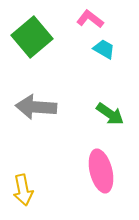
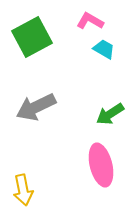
pink L-shape: moved 2 px down; rotated 8 degrees counterclockwise
green square: rotated 12 degrees clockwise
gray arrow: rotated 30 degrees counterclockwise
green arrow: rotated 112 degrees clockwise
pink ellipse: moved 6 px up
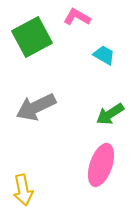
pink L-shape: moved 13 px left, 4 px up
cyan trapezoid: moved 6 px down
pink ellipse: rotated 33 degrees clockwise
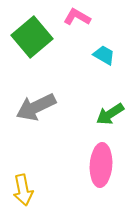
green square: rotated 12 degrees counterclockwise
pink ellipse: rotated 15 degrees counterclockwise
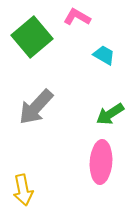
gray arrow: rotated 21 degrees counterclockwise
pink ellipse: moved 3 px up
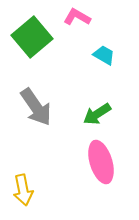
gray arrow: rotated 78 degrees counterclockwise
green arrow: moved 13 px left
pink ellipse: rotated 21 degrees counterclockwise
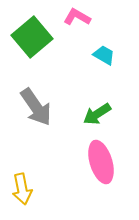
yellow arrow: moved 1 px left, 1 px up
